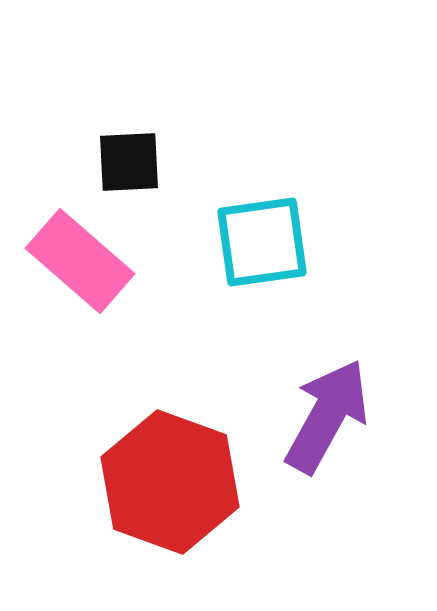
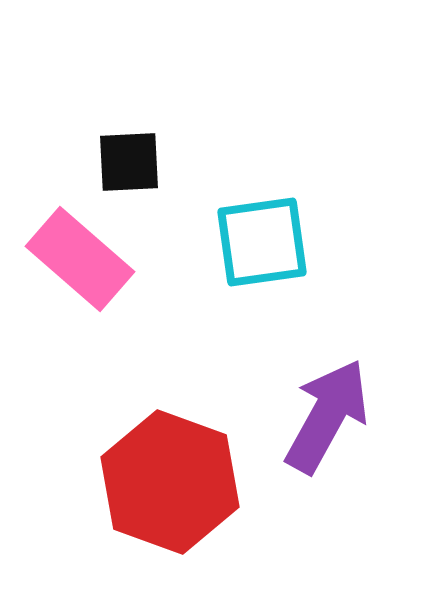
pink rectangle: moved 2 px up
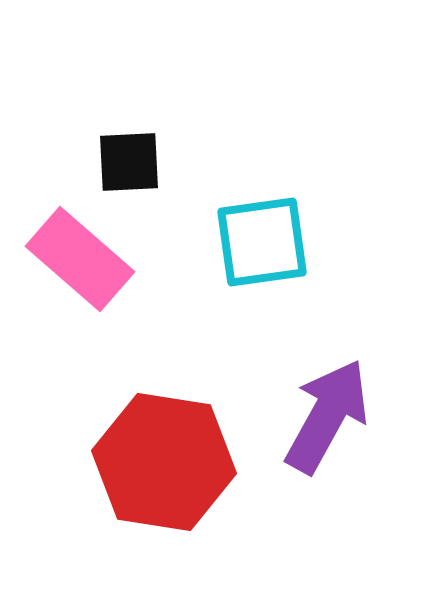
red hexagon: moved 6 px left, 20 px up; rotated 11 degrees counterclockwise
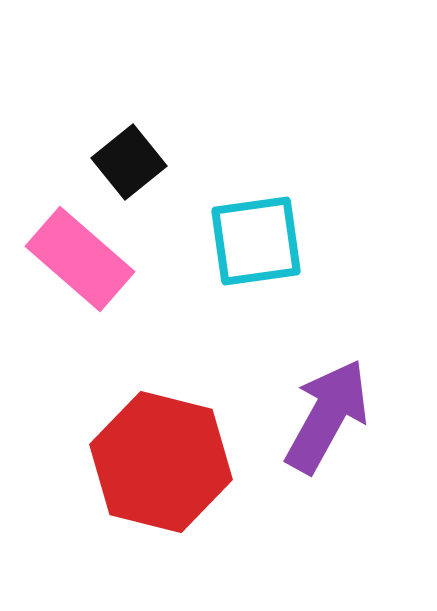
black square: rotated 36 degrees counterclockwise
cyan square: moved 6 px left, 1 px up
red hexagon: moved 3 px left; rotated 5 degrees clockwise
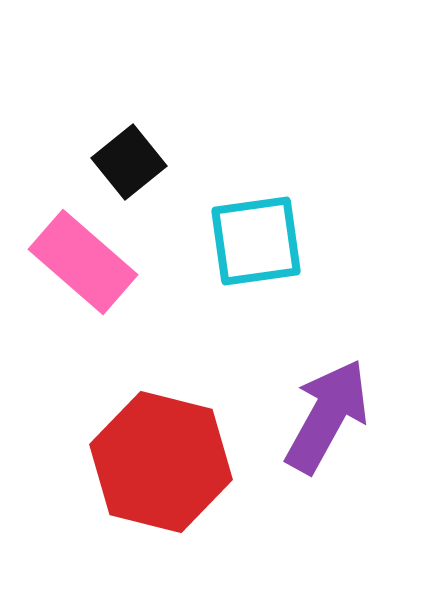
pink rectangle: moved 3 px right, 3 px down
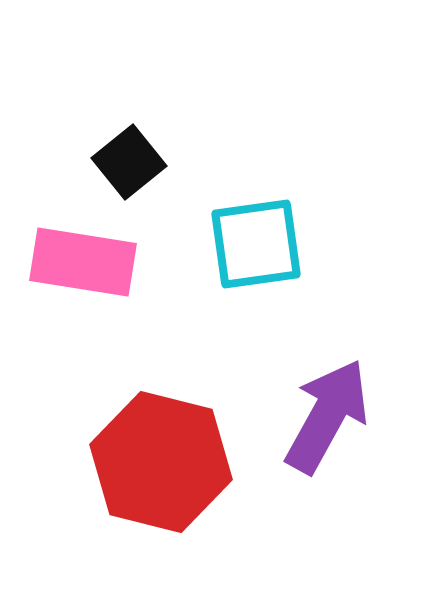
cyan square: moved 3 px down
pink rectangle: rotated 32 degrees counterclockwise
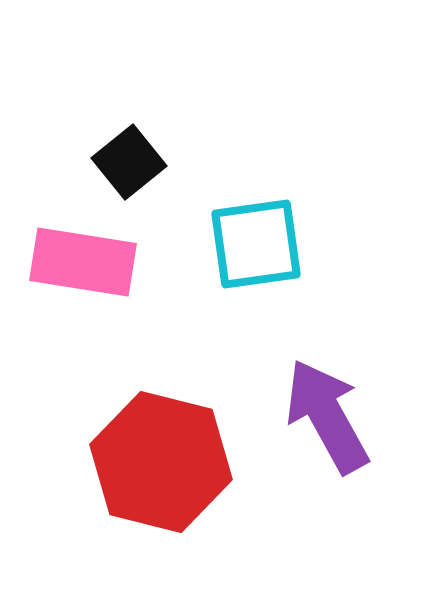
purple arrow: rotated 58 degrees counterclockwise
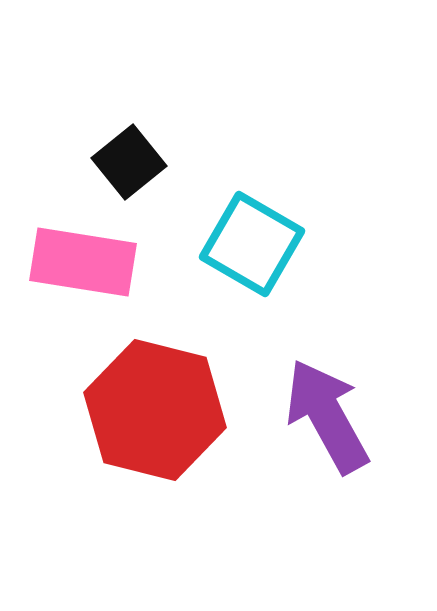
cyan square: moved 4 px left; rotated 38 degrees clockwise
red hexagon: moved 6 px left, 52 px up
